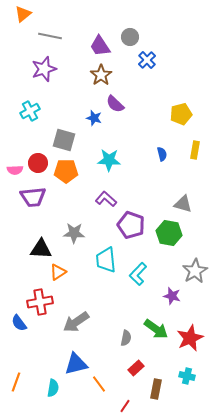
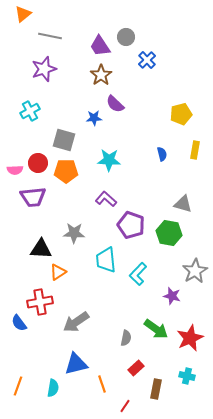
gray circle at (130, 37): moved 4 px left
blue star at (94, 118): rotated 21 degrees counterclockwise
orange line at (16, 382): moved 2 px right, 4 px down
orange line at (99, 384): moved 3 px right; rotated 18 degrees clockwise
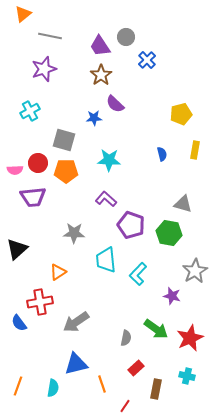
black triangle at (41, 249): moved 24 px left; rotated 45 degrees counterclockwise
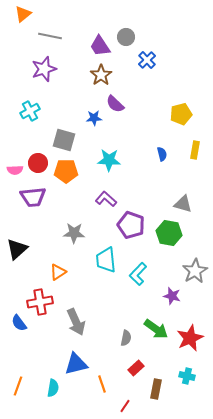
gray arrow at (76, 322): rotated 80 degrees counterclockwise
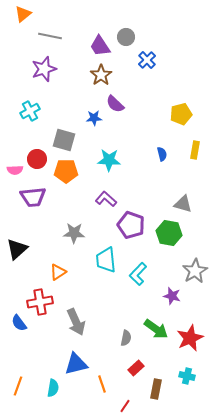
red circle at (38, 163): moved 1 px left, 4 px up
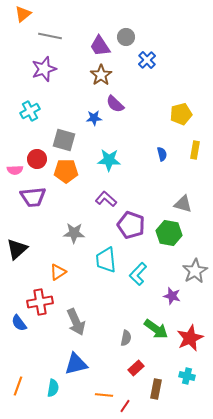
orange line at (102, 384): moved 2 px right, 11 px down; rotated 66 degrees counterclockwise
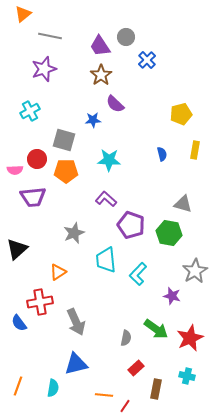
blue star at (94, 118): moved 1 px left, 2 px down
gray star at (74, 233): rotated 25 degrees counterclockwise
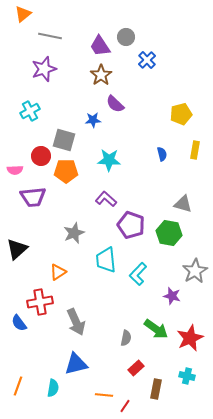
red circle at (37, 159): moved 4 px right, 3 px up
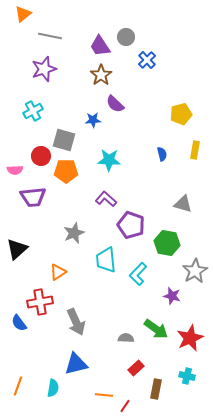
cyan cross at (30, 111): moved 3 px right
green hexagon at (169, 233): moved 2 px left, 10 px down
gray semicircle at (126, 338): rotated 98 degrees counterclockwise
